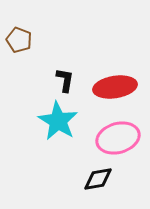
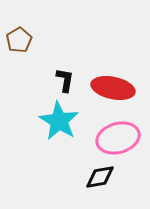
brown pentagon: rotated 20 degrees clockwise
red ellipse: moved 2 px left, 1 px down; rotated 21 degrees clockwise
cyan star: moved 1 px right
black diamond: moved 2 px right, 2 px up
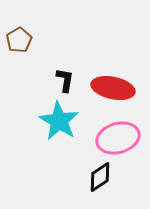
black diamond: rotated 24 degrees counterclockwise
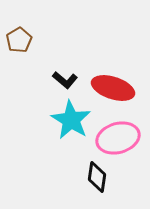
black L-shape: rotated 120 degrees clockwise
red ellipse: rotated 6 degrees clockwise
cyan star: moved 12 px right, 1 px up
black diamond: moved 3 px left; rotated 48 degrees counterclockwise
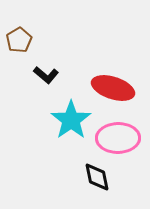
black L-shape: moved 19 px left, 5 px up
cyan star: rotated 6 degrees clockwise
pink ellipse: rotated 15 degrees clockwise
black diamond: rotated 20 degrees counterclockwise
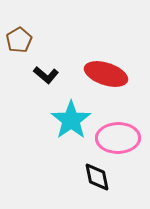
red ellipse: moved 7 px left, 14 px up
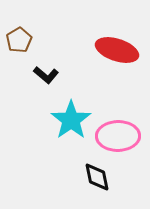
red ellipse: moved 11 px right, 24 px up
pink ellipse: moved 2 px up
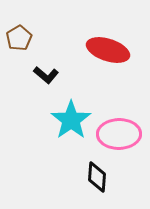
brown pentagon: moved 2 px up
red ellipse: moved 9 px left
pink ellipse: moved 1 px right, 2 px up
black diamond: rotated 16 degrees clockwise
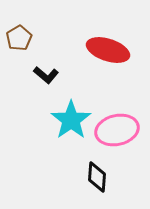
pink ellipse: moved 2 px left, 4 px up; rotated 12 degrees counterclockwise
